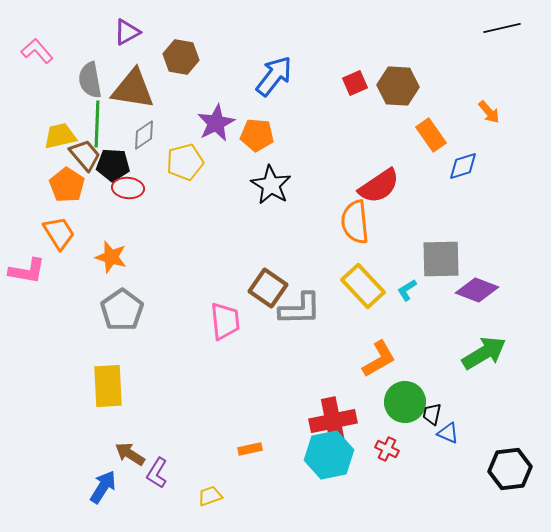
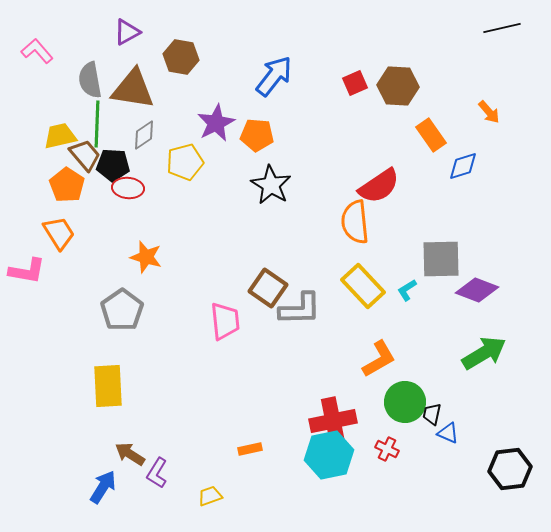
orange star at (111, 257): moved 35 px right
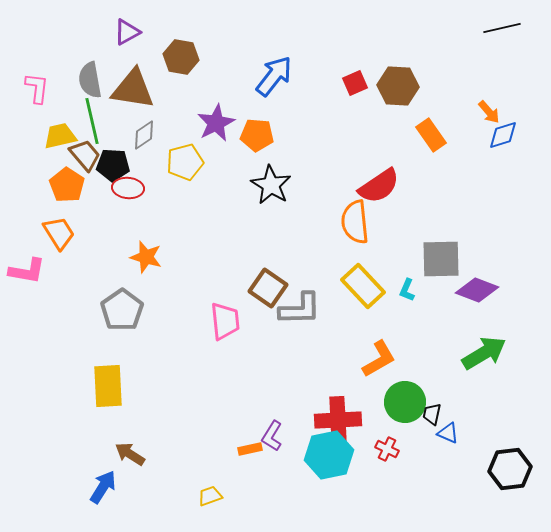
pink L-shape at (37, 51): moved 37 px down; rotated 48 degrees clockwise
green line at (97, 124): moved 5 px left, 3 px up; rotated 15 degrees counterclockwise
blue diamond at (463, 166): moved 40 px right, 31 px up
cyan L-shape at (407, 290): rotated 35 degrees counterclockwise
red cross at (333, 421): moved 5 px right, 1 px up; rotated 9 degrees clockwise
purple L-shape at (157, 473): moved 115 px right, 37 px up
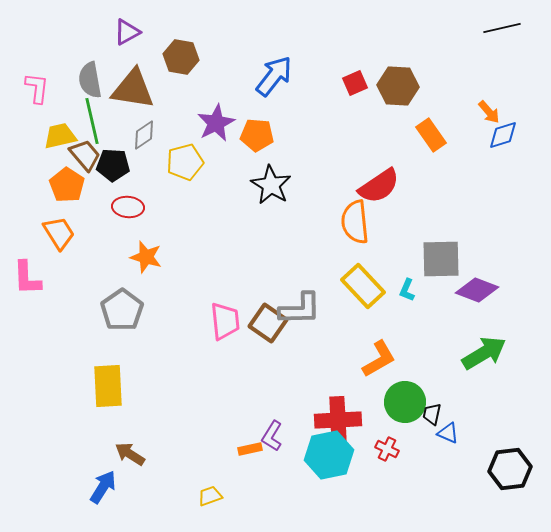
red ellipse at (128, 188): moved 19 px down
pink L-shape at (27, 271): moved 7 px down; rotated 78 degrees clockwise
brown square at (268, 288): moved 35 px down
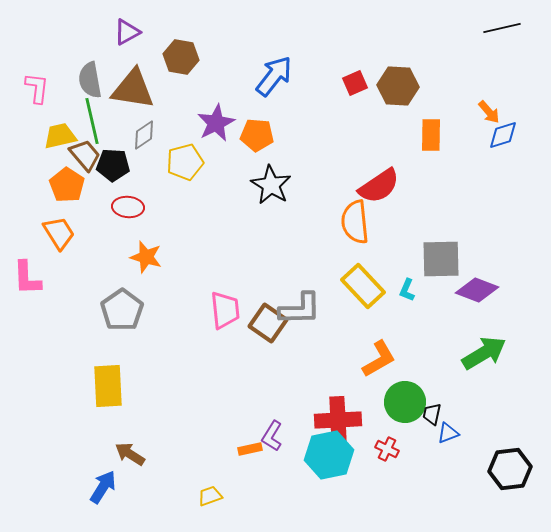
orange rectangle at (431, 135): rotated 36 degrees clockwise
pink trapezoid at (225, 321): moved 11 px up
blue triangle at (448, 433): rotated 45 degrees counterclockwise
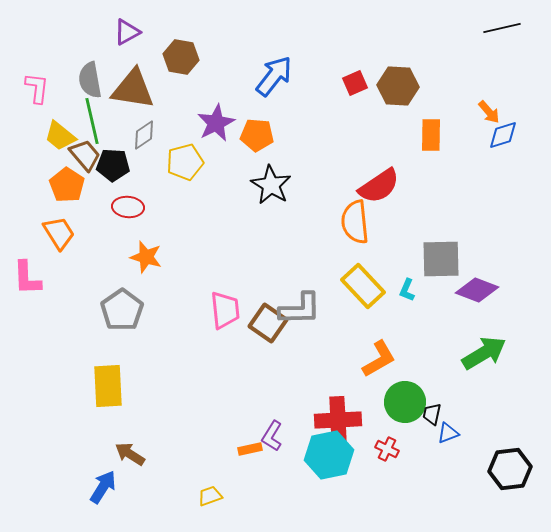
yellow trapezoid at (60, 136): rotated 128 degrees counterclockwise
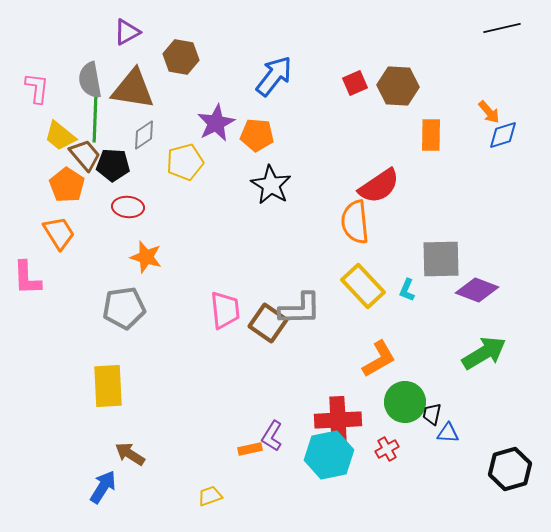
green line at (92, 121): moved 3 px right, 2 px up; rotated 15 degrees clockwise
gray pentagon at (122, 310): moved 2 px right, 2 px up; rotated 27 degrees clockwise
blue triangle at (448, 433): rotated 25 degrees clockwise
red cross at (387, 449): rotated 35 degrees clockwise
black hexagon at (510, 469): rotated 9 degrees counterclockwise
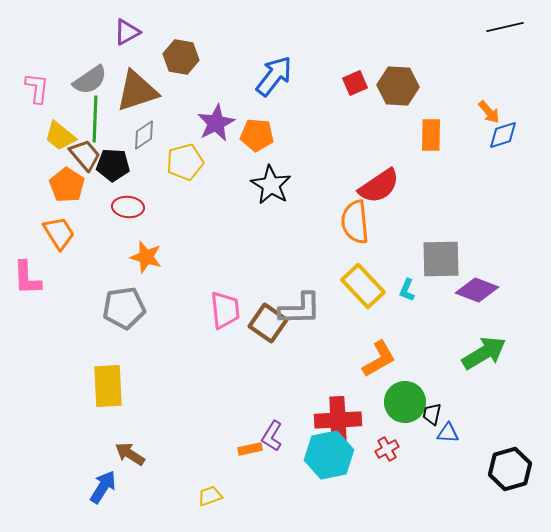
black line at (502, 28): moved 3 px right, 1 px up
gray semicircle at (90, 80): rotated 114 degrees counterclockwise
brown triangle at (133, 89): moved 4 px right, 2 px down; rotated 27 degrees counterclockwise
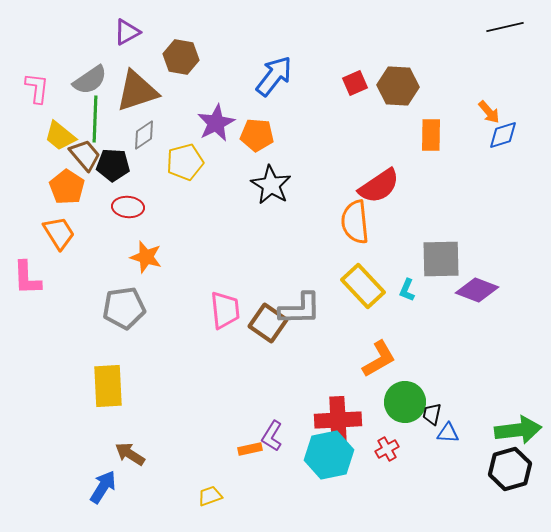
orange pentagon at (67, 185): moved 2 px down
green arrow at (484, 353): moved 34 px right, 77 px down; rotated 24 degrees clockwise
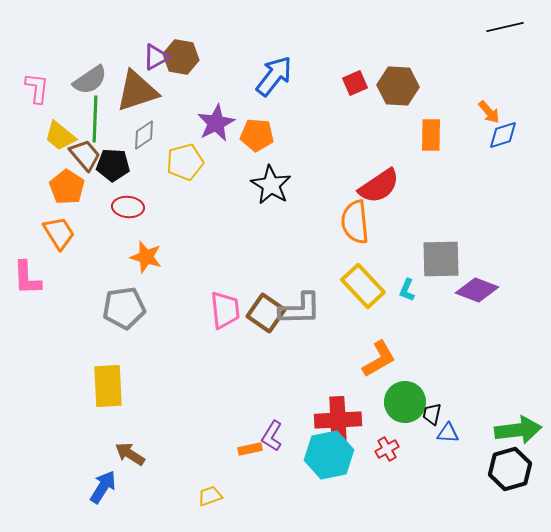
purple triangle at (127, 32): moved 29 px right, 25 px down
brown square at (268, 323): moved 2 px left, 10 px up
